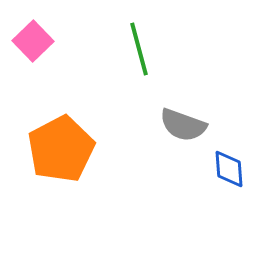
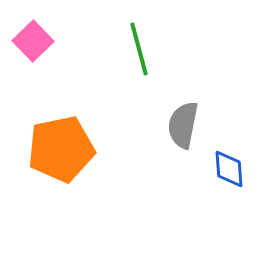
gray semicircle: rotated 81 degrees clockwise
orange pentagon: rotated 16 degrees clockwise
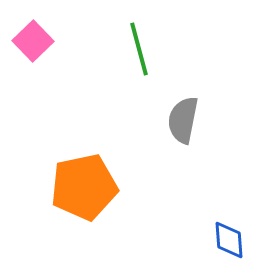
gray semicircle: moved 5 px up
orange pentagon: moved 23 px right, 38 px down
blue diamond: moved 71 px down
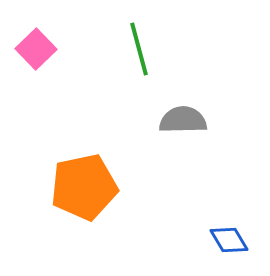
pink square: moved 3 px right, 8 px down
gray semicircle: rotated 78 degrees clockwise
blue diamond: rotated 27 degrees counterclockwise
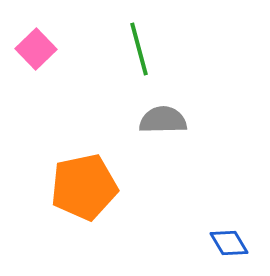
gray semicircle: moved 20 px left
blue diamond: moved 3 px down
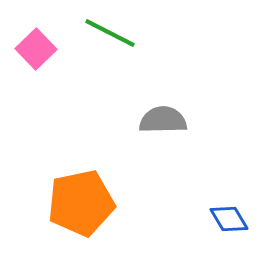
green line: moved 29 px left, 16 px up; rotated 48 degrees counterclockwise
orange pentagon: moved 3 px left, 16 px down
blue diamond: moved 24 px up
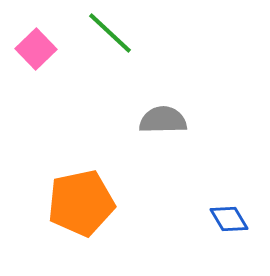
green line: rotated 16 degrees clockwise
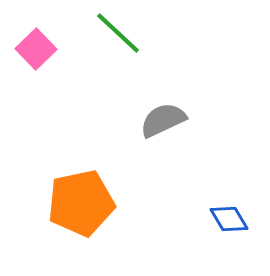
green line: moved 8 px right
gray semicircle: rotated 24 degrees counterclockwise
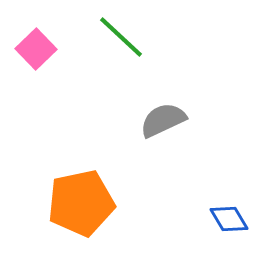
green line: moved 3 px right, 4 px down
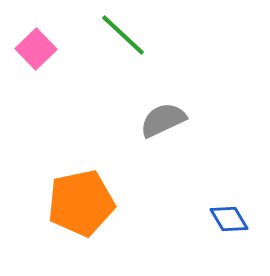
green line: moved 2 px right, 2 px up
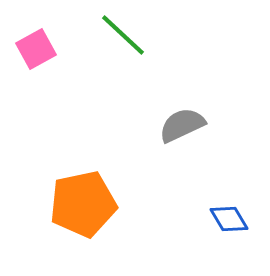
pink square: rotated 15 degrees clockwise
gray semicircle: moved 19 px right, 5 px down
orange pentagon: moved 2 px right, 1 px down
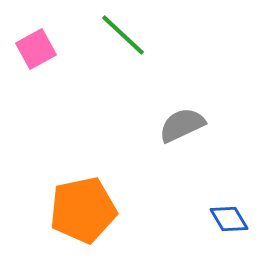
orange pentagon: moved 6 px down
